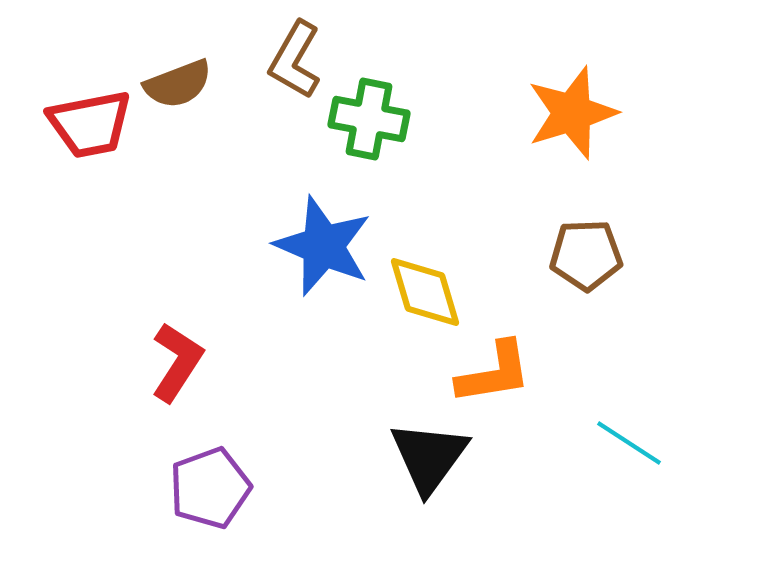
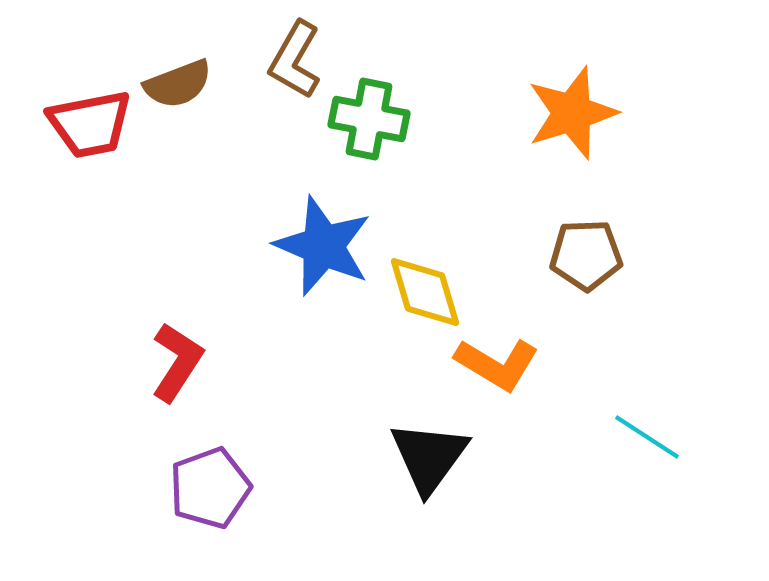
orange L-shape: moved 3 px right, 9 px up; rotated 40 degrees clockwise
cyan line: moved 18 px right, 6 px up
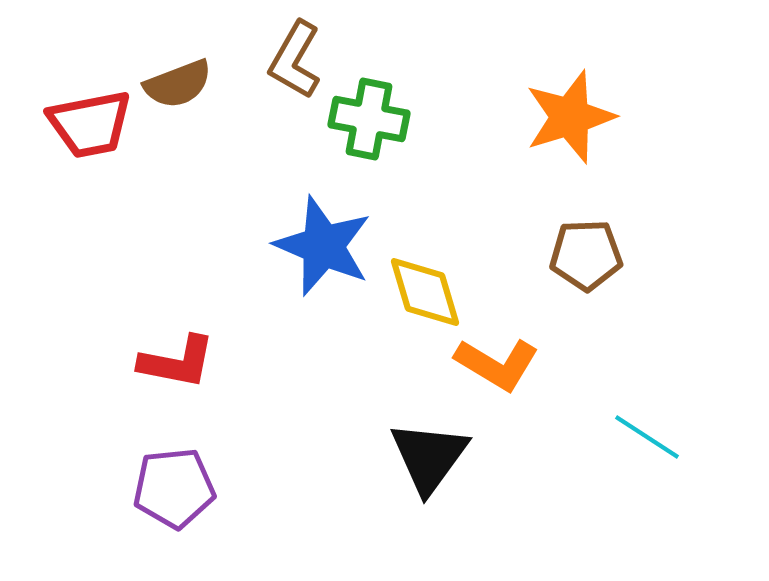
orange star: moved 2 px left, 4 px down
red L-shape: rotated 68 degrees clockwise
purple pentagon: moved 36 px left; rotated 14 degrees clockwise
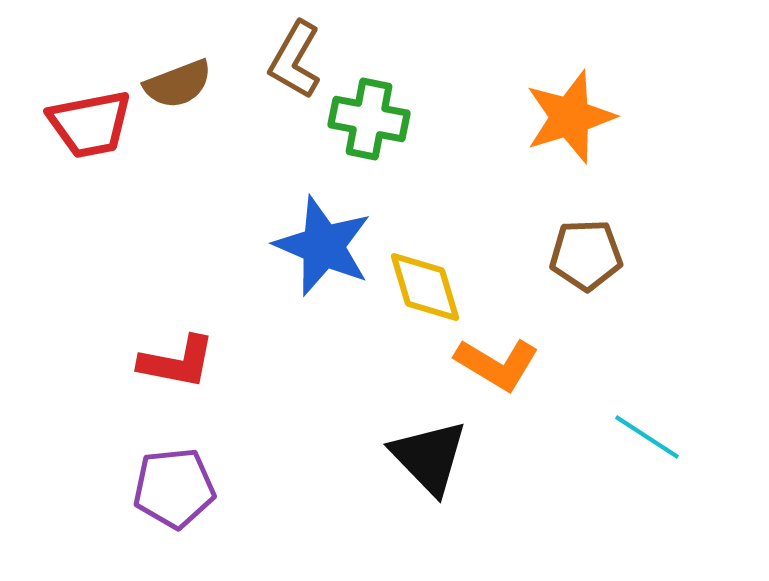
yellow diamond: moved 5 px up
black triangle: rotated 20 degrees counterclockwise
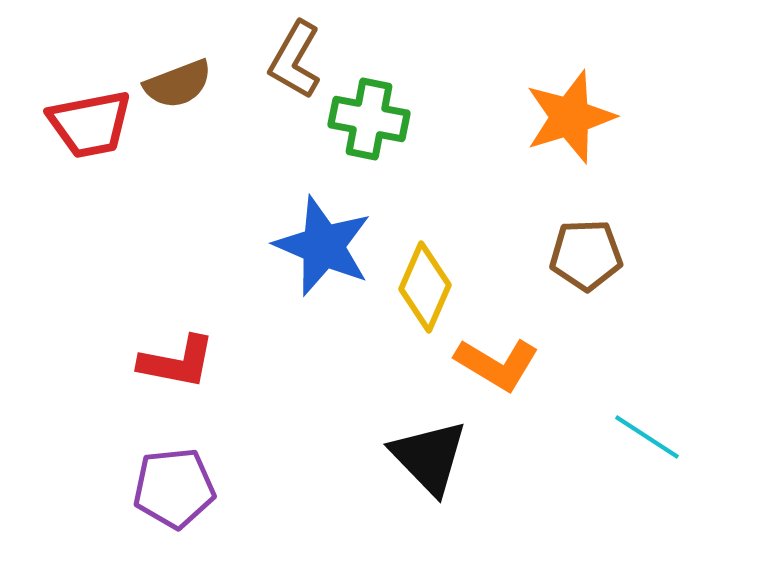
yellow diamond: rotated 40 degrees clockwise
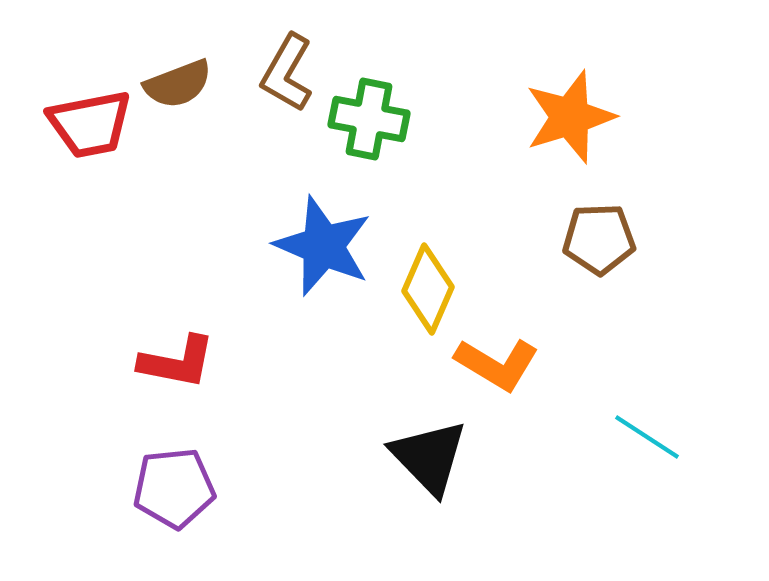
brown L-shape: moved 8 px left, 13 px down
brown pentagon: moved 13 px right, 16 px up
yellow diamond: moved 3 px right, 2 px down
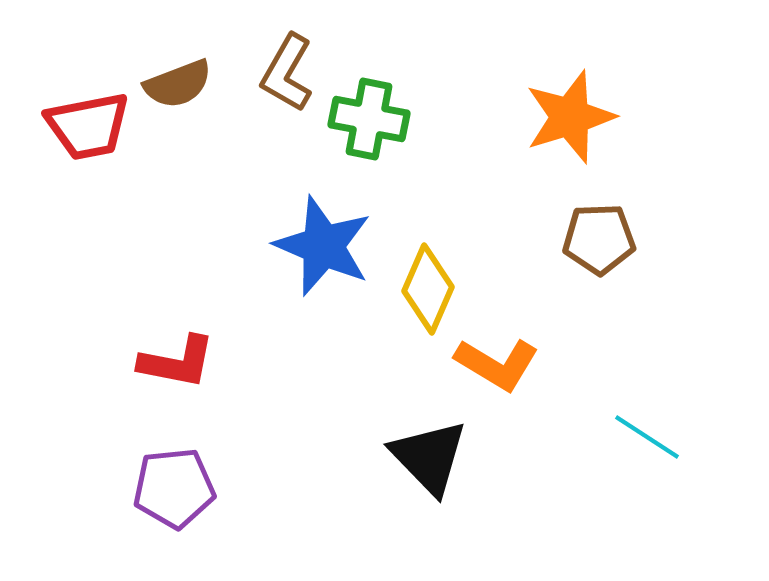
red trapezoid: moved 2 px left, 2 px down
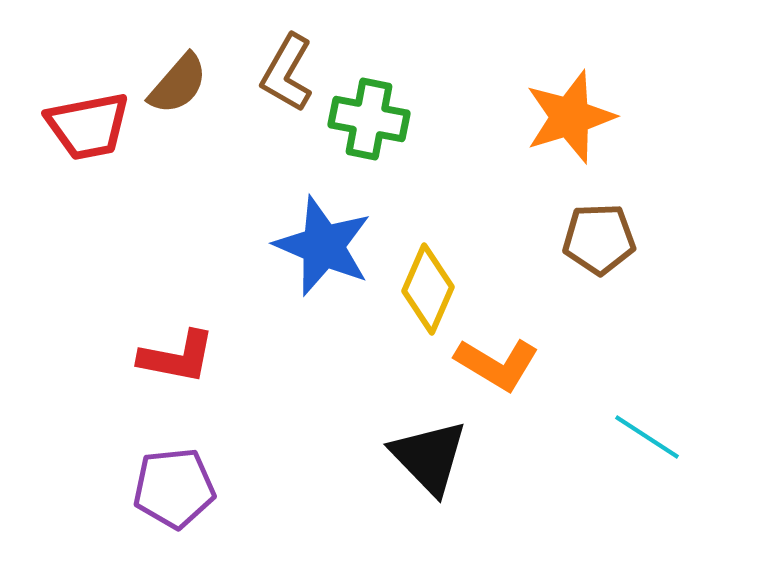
brown semicircle: rotated 28 degrees counterclockwise
red L-shape: moved 5 px up
